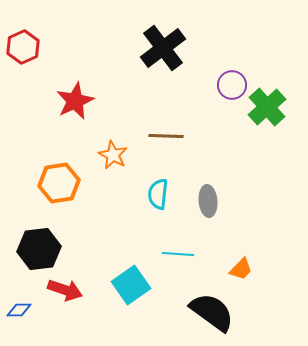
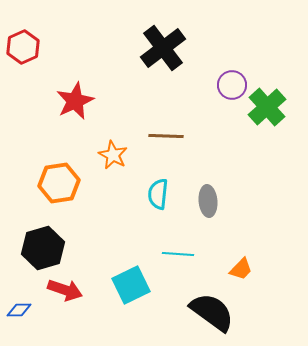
black hexagon: moved 4 px right, 1 px up; rotated 9 degrees counterclockwise
cyan square: rotated 9 degrees clockwise
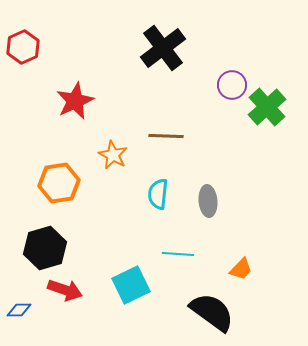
black hexagon: moved 2 px right
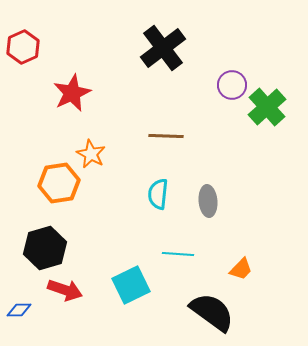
red star: moved 3 px left, 8 px up
orange star: moved 22 px left, 1 px up
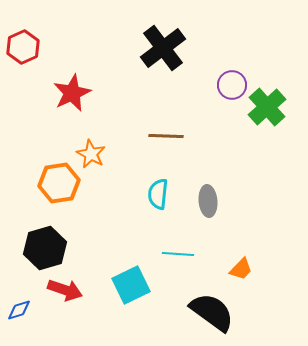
blue diamond: rotated 15 degrees counterclockwise
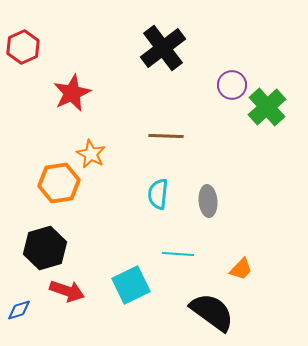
red arrow: moved 2 px right, 1 px down
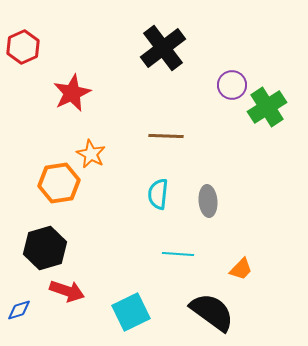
green cross: rotated 9 degrees clockwise
cyan square: moved 27 px down
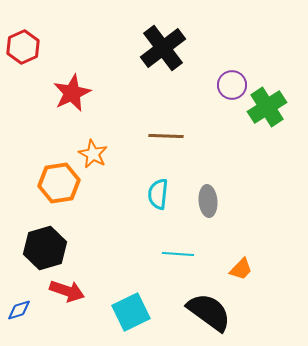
orange star: moved 2 px right
black semicircle: moved 3 px left
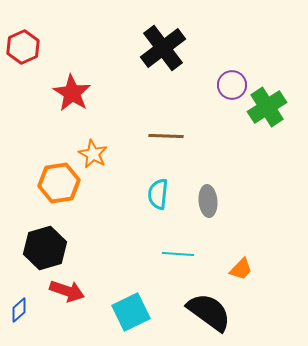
red star: rotated 15 degrees counterclockwise
blue diamond: rotated 25 degrees counterclockwise
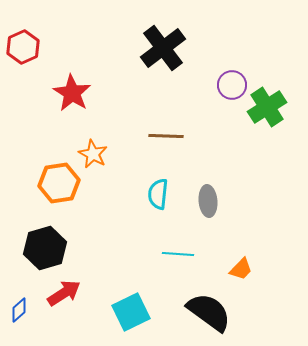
red arrow: moved 3 px left, 2 px down; rotated 52 degrees counterclockwise
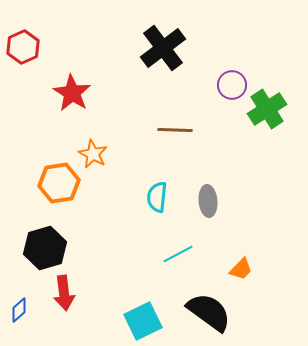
green cross: moved 2 px down
brown line: moved 9 px right, 6 px up
cyan semicircle: moved 1 px left, 3 px down
cyan line: rotated 32 degrees counterclockwise
red arrow: rotated 116 degrees clockwise
cyan square: moved 12 px right, 9 px down
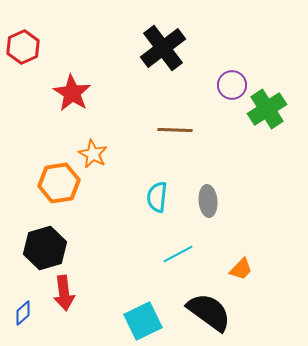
blue diamond: moved 4 px right, 3 px down
